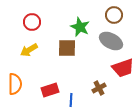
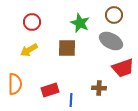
green star: moved 4 px up
brown cross: rotated 32 degrees clockwise
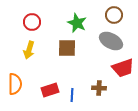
green star: moved 3 px left
yellow arrow: rotated 42 degrees counterclockwise
blue line: moved 1 px right, 5 px up
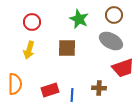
green star: moved 2 px right, 4 px up
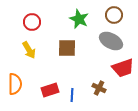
yellow arrow: rotated 48 degrees counterclockwise
brown cross: rotated 24 degrees clockwise
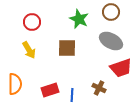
brown circle: moved 3 px left, 3 px up
red trapezoid: moved 2 px left
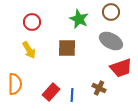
red rectangle: moved 1 px right, 2 px down; rotated 30 degrees counterclockwise
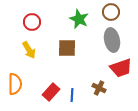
gray ellipse: moved 1 px right, 1 px up; rotated 50 degrees clockwise
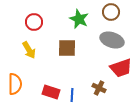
red circle: moved 2 px right
gray ellipse: rotated 60 degrees counterclockwise
red rectangle: rotated 66 degrees clockwise
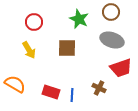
orange semicircle: rotated 60 degrees counterclockwise
